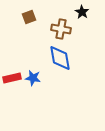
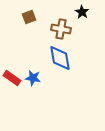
red rectangle: rotated 48 degrees clockwise
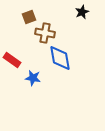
black star: rotated 16 degrees clockwise
brown cross: moved 16 px left, 4 px down
red rectangle: moved 18 px up
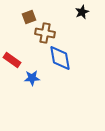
blue star: moved 1 px left; rotated 14 degrees counterclockwise
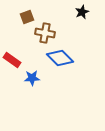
brown square: moved 2 px left
blue diamond: rotated 36 degrees counterclockwise
